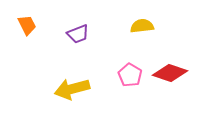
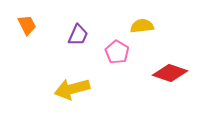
purple trapezoid: moved 1 px down; rotated 45 degrees counterclockwise
pink pentagon: moved 13 px left, 23 px up
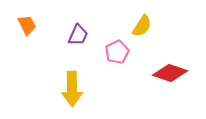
yellow semicircle: rotated 130 degrees clockwise
pink pentagon: rotated 15 degrees clockwise
yellow arrow: rotated 76 degrees counterclockwise
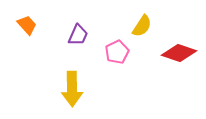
orange trapezoid: rotated 15 degrees counterclockwise
red diamond: moved 9 px right, 20 px up
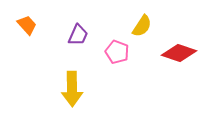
pink pentagon: rotated 25 degrees counterclockwise
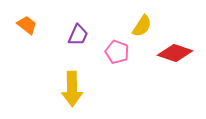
orange trapezoid: rotated 10 degrees counterclockwise
red diamond: moved 4 px left
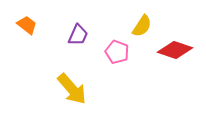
red diamond: moved 3 px up
yellow arrow: rotated 40 degrees counterclockwise
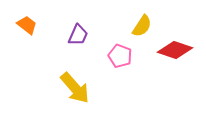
pink pentagon: moved 3 px right, 4 px down
yellow arrow: moved 3 px right, 1 px up
